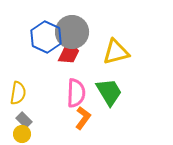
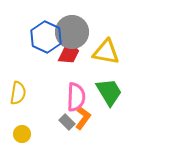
yellow triangle: moved 10 px left; rotated 24 degrees clockwise
pink semicircle: moved 4 px down
gray rectangle: moved 43 px right, 2 px down
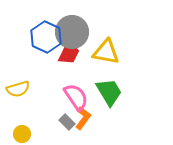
yellow semicircle: moved 4 px up; rotated 65 degrees clockwise
pink semicircle: rotated 36 degrees counterclockwise
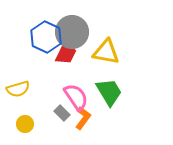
red trapezoid: moved 3 px left
gray rectangle: moved 5 px left, 9 px up
yellow circle: moved 3 px right, 10 px up
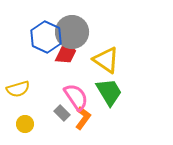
yellow triangle: moved 8 px down; rotated 24 degrees clockwise
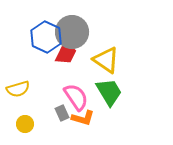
gray rectangle: rotated 21 degrees clockwise
orange L-shape: rotated 70 degrees clockwise
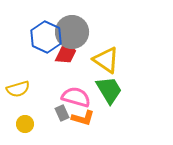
green trapezoid: moved 2 px up
pink semicircle: rotated 40 degrees counterclockwise
